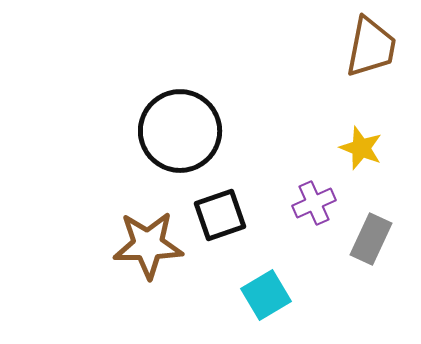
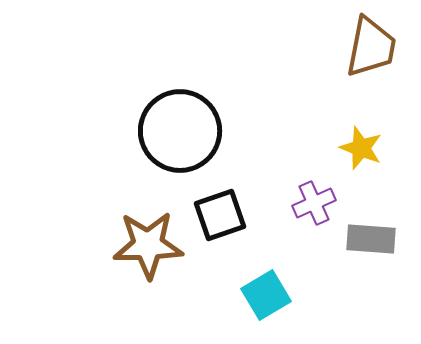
gray rectangle: rotated 69 degrees clockwise
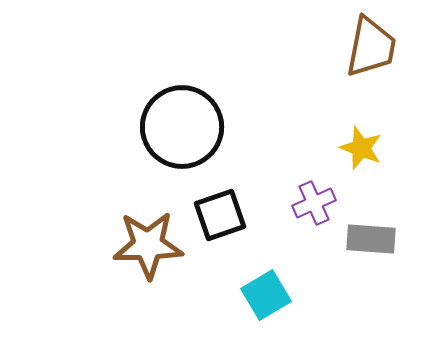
black circle: moved 2 px right, 4 px up
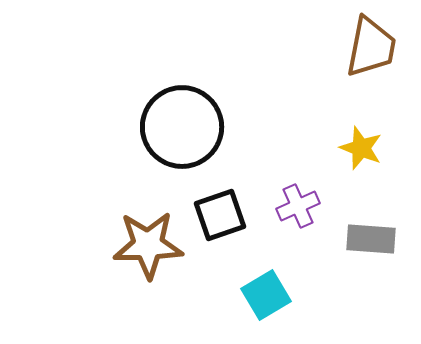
purple cross: moved 16 px left, 3 px down
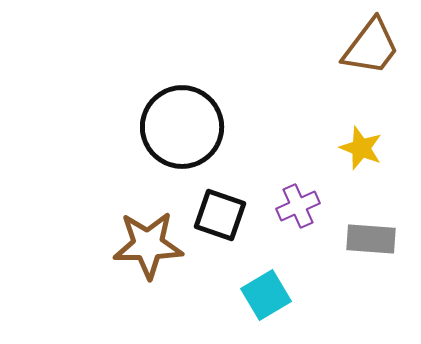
brown trapezoid: rotated 26 degrees clockwise
black square: rotated 38 degrees clockwise
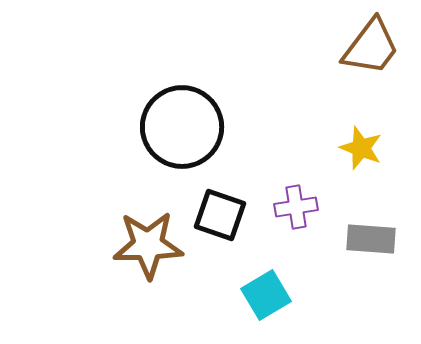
purple cross: moved 2 px left, 1 px down; rotated 15 degrees clockwise
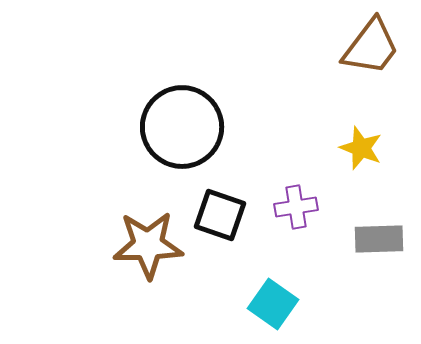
gray rectangle: moved 8 px right; rotated 6 degrees counterclockwise
cyan square: moved 7 px right, 9 px down; rotated 24 degrees counterclockwise
